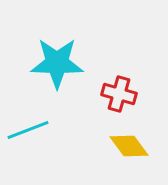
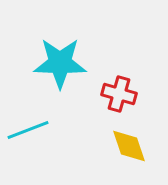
cyan star: moved 3 px right
yellow diamond: rotated 18 degrees clockwise
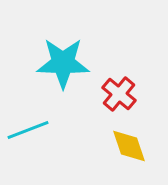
cyan star: moved 3 px right
red cross: rotated 24 degrees clockwise
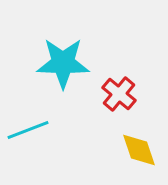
yellow diamond: moved 10 px right, 4 px down
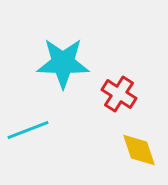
red cross: rotated 8 degrees counterclockwise
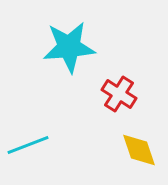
cyan star: moved 6 px right, 16 px up; rotated 6 degrees counterclockwise
cyan line: moved 15 px down
